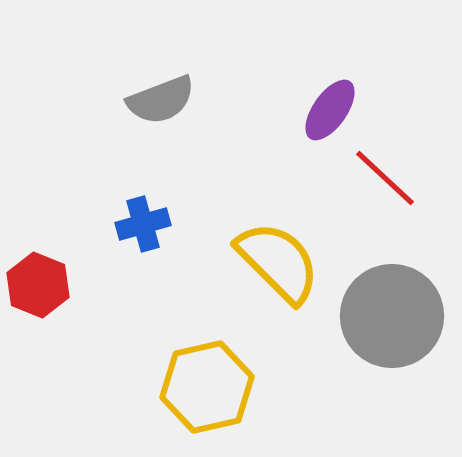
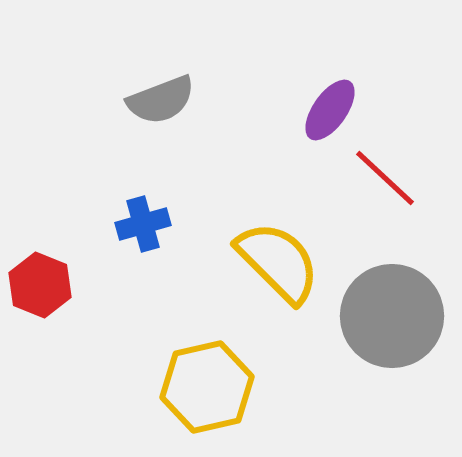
red hexagon: moved 2 px right
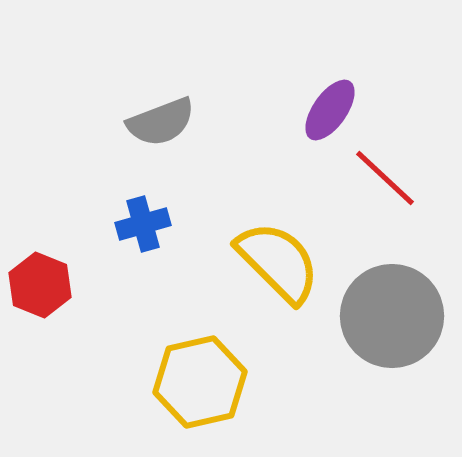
gray semicircle: moved 22 px down
yellow hexagon: moved 7 px left, 5 px up
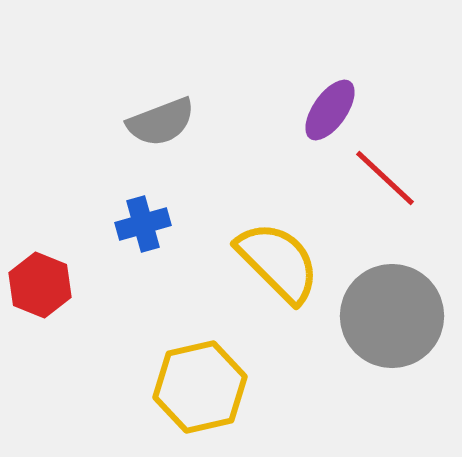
yellow hexagon: moved 5 px down
